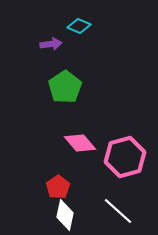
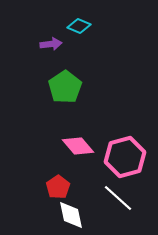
pink diamond: moved 2 px left, 3 px down
white line: moved 13 px up
white diamond: moved 6 px right; rotated 24 degrees counterclockwise
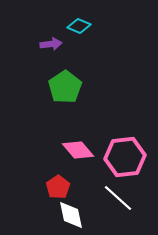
pink diamond: moved 4 px down
pink hexagon: rotated 9 degrees clockwise
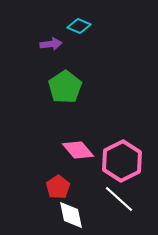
pink hexagon: moved 3 px left, 4 px down; rotated 21 degrees counterclockwise
white line: moved 1 px right, 1 px down
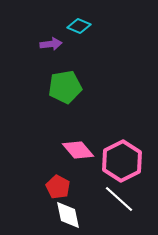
green pentagon: rotated 24 degrees clockwise
red pentagon: rotated 10 degrees counterclockwise
white diamond: moved 3 px left
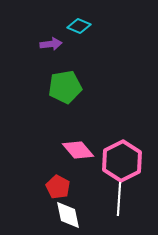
white line: rotated 52 degrees clockwise
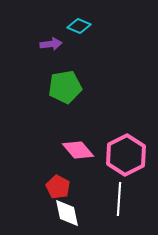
pink hexagon: moved 4 px right, 6 px up
white diamond: moved 1 px left, 2 px up
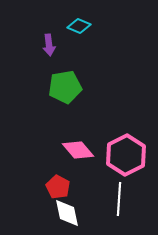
purple arrow: moved 2 px left, 1 px down; rotated 90 degrees clockwise
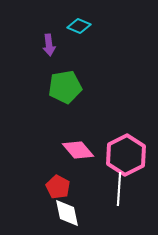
white line: moved 10 px up
